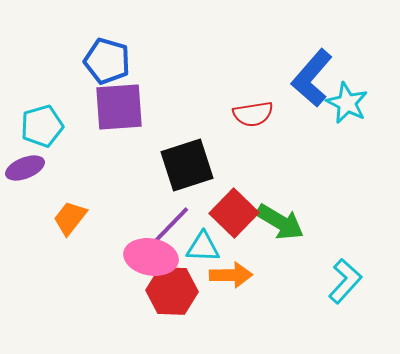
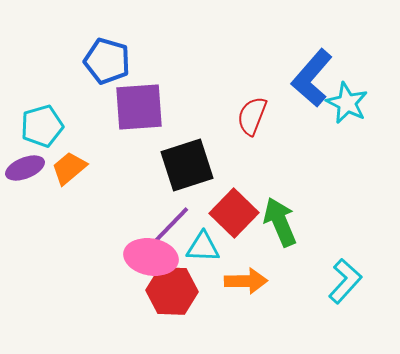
purple square: moved 20 px right
red semicircle: moved 1 px left, 2 px down; rotated 120 degrees clockwise
orange trapezoid: moved 1 px left, 50 px up; rotated 12 degrees clockwise
green arrow: rotated 144 degrees counterclockwise
orange arrow: moved 15 px right, 6 px down
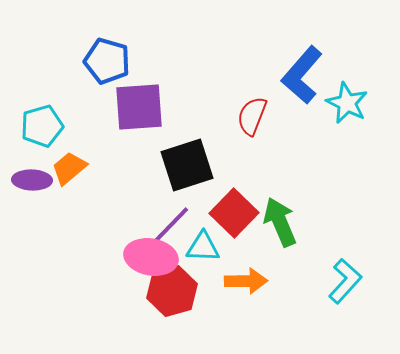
blue L-shape: moved 10 px left, 3 px up
purple ellipse: moved 7 px right, 12 px down; rotated 24 degrees clockwise
red hexagon: rotated 18 degrees counterclockwise
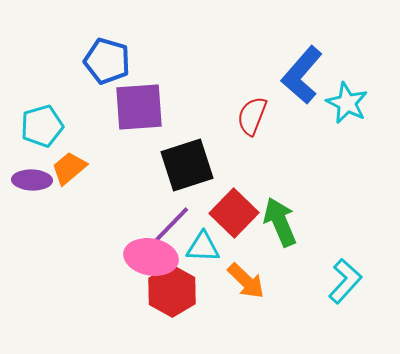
orange arrow: rotated 45 degrees clockwise
red hexagon: rotated 15 degrees counterclockwise
